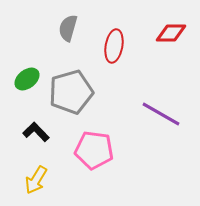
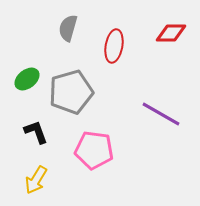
black L-shape: rotated 24 degrees clockwise
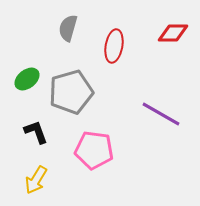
red diamond: moved 2 px right
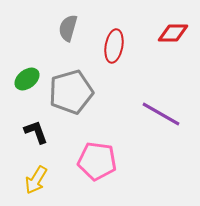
pink pentagon: moved 3 px right, 11 px down
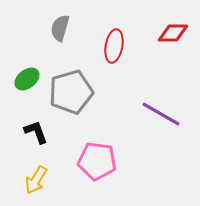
gray semicircle: moved 8 px left
